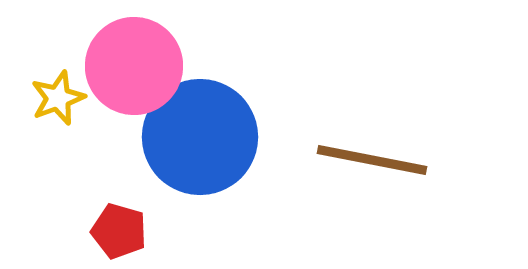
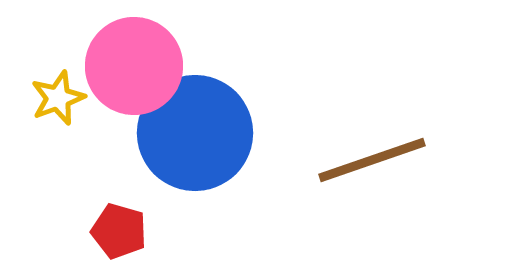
blue circle: moved 5 px left, 4 px up
brown line: rotated 30 degrees counterclockwise
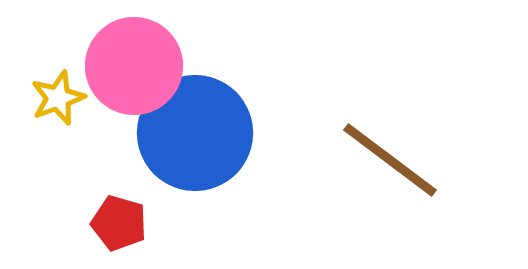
brown line: moved 18 px right; rotated 56 degrees clockwise
red pentagon: moved 8 px up
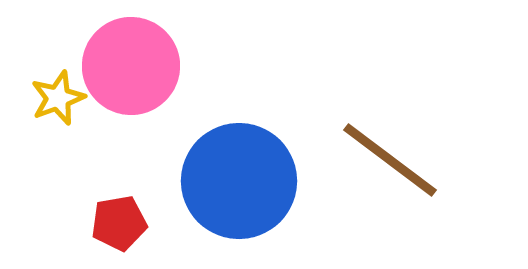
pink circle: moved 3 px left
blue circle: moved 44 px right, 48 px down
red pentagon: rotated 26 degrees counterclockwise
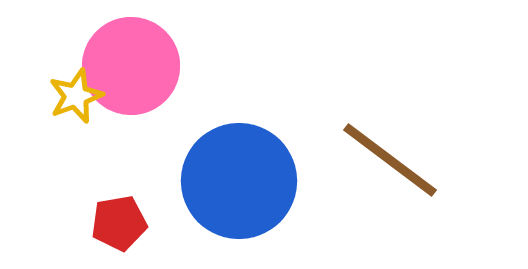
yellow star: moved 18 px right, 2 px up
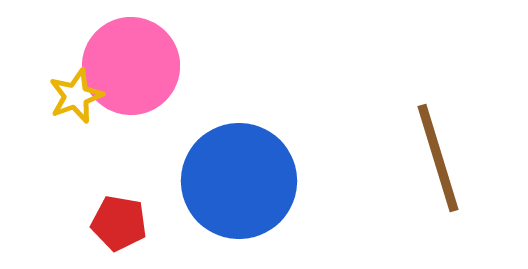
brown line: moved 48 px right, 2 px up; rotated 36 degrees clockwise
red pentagon: rotated 20 degrees clockwise
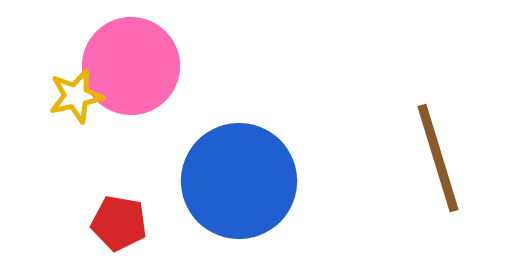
yellow star: rotated 8 degrees clockwise
